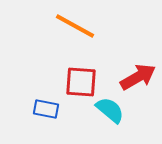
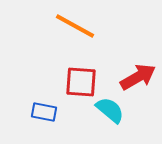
blue rectangle: moved 2 px left, 3 px down
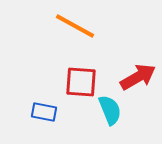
cyan semicircle: rotated 28 degrees clockwise
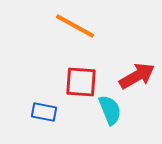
red arrow: moved 1 px left, 1 px up
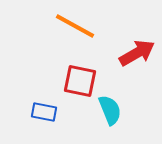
red arrow: moved 23 px up
red square: moved 1 px left, 1 px up; rotated 8 degrees clockwise
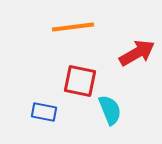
orange line: moved 2 px left, 1 px down; rotated 36 degrees counterclockwise
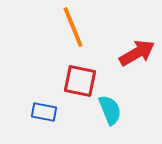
orange line: rotated 75 degrees clockwise
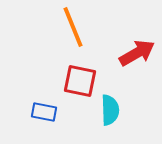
cyan semicircle: rotated 20 degrees clockwise
